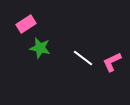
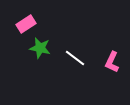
white line: moved 8 px left
pink L-shape: rotated 40 degrees counterclockwise
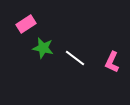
green star: moved 3 px right
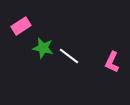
pink rectangle: moved 5 px left, 2 px down
white line: moved 6 px left, 2 px up
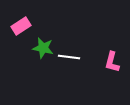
white line: moved 1 px down; rotated 30 degrees counterclockwise
pink L-shape: rotated 10 degrees counterclockwise
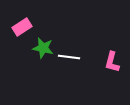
pink rectangle: moved 1 px right, 1 px down
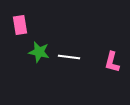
pink rectangle: moved 2 px left, 2 px up; rotated 66 degrees counterclockwise
green star: moved 4 px left, 4 px down
